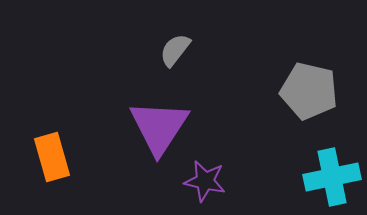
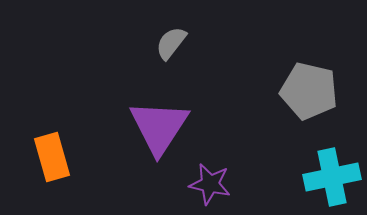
gray semicircle: moved 4 px left, 7 px up
purple star: moved 5 px right, 3 px down
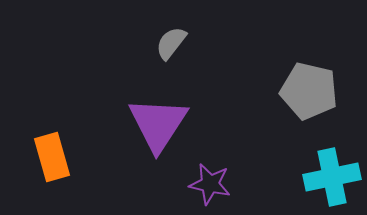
purple triangle: moved 1 px left, 3 px up
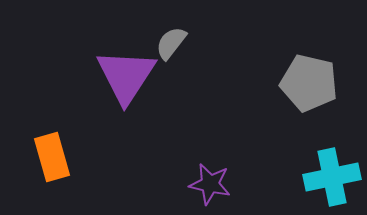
gray pentagon: moved 8 px up
purple triangle: moved 32 px left, 48 px up
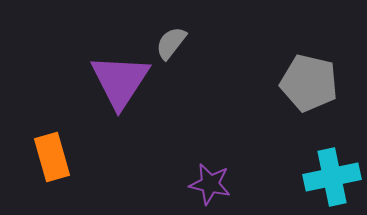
purple triangle: moved 6 px left, 5 px down
